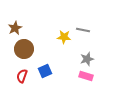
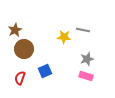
brown star: moved 2 px down
red semicircle: moved 2 px left, 2 px down
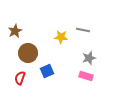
brown star: moved 1 px down
yellow star: moved 3 px left
brown circle: moved 4 px right, 4 px down
gray star: moved 2 px right, 1 px up
blue square: moved 2 px right
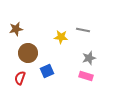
brown star: moved 1 px right, 2 px up; rotated 16 degrees clockwise
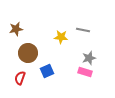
pink rectangle: moved 1 px left, 4 px up
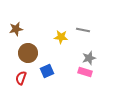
red semicircle: moved 1 px right
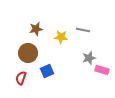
brown star: moved 20 px right
pink rectangle: moved 17 px right, 2 px up
